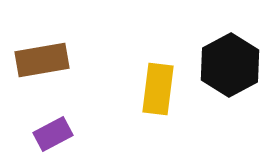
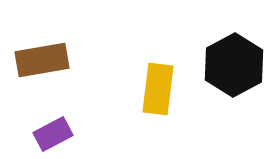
black hexagon: moved 4 px right
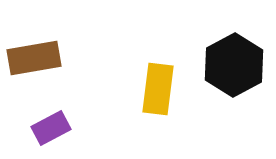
brown rectangle: moved 8 px left, 2 px up
purple rectangle: moved 2 px left, 6 px up
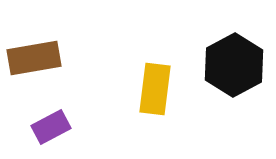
yellow rectangle: moved 3 px left
purple rectangle: moved 1 px up
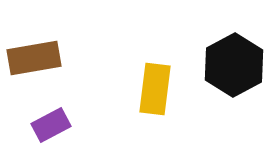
purple rectangle: moved 2 px up
